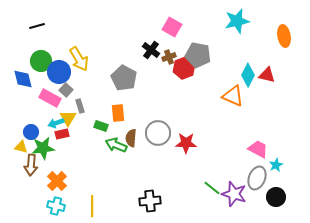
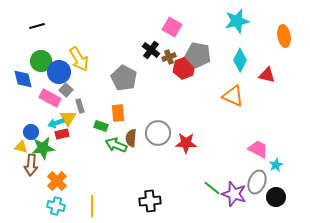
cyan diamond at (248, 75): moved 8 px left, 15 px up
gray ellipse at (257, 178): moved 4 px down
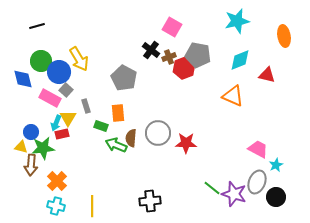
cyan diamond at (240, 60): rotated 40 degrees clockwise
gray rectangle at (80, 106): moved 6 px right
cyan arrow at (56, 123): rotated 49 degrees counterclockwise
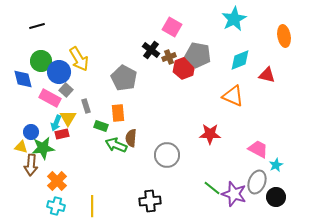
cyan star at (237, 21): moved 3 px left, 2 px up; rotated 15 degrees counterclockwise
gray circle at (158, 133): moved 9 px right, 22 px down
red star at (186, 143): moved 24 px right, 9 px up
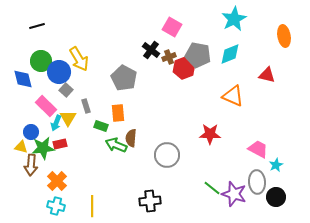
cyan diamond at (240, 60): moved 10 px left, 6 px up
pink rectangle at (50, 98): moved 4 px left, 8 px down; rotated 15 degrees clockwise
red rectangle at (62, 134): moved 2 px left, 10 px down
gray ellipse at (257, 182): rotated 25 degrees counterclockwise
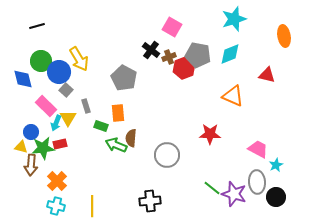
cyan star at (234, 19): rotated 10 degrees clockwise
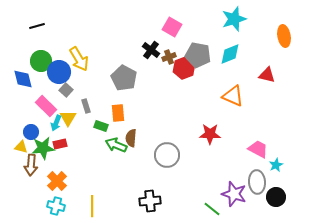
green line at (212, 188): moved 21 px down
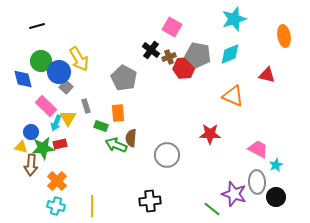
red hexagon at (184, 68): rotated 15 degrees clockwise
gray square at (66, 90): moved 3 px up
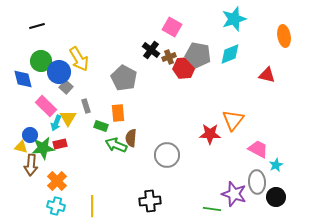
orange triangle at (233, 96): moved 24 px down; rotated 45 degrees clockwise
blue circle at (31, 132): moved 1 px left, 3 px down
green line at (212, 209): rotated 30 degrees counterclockwise
